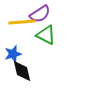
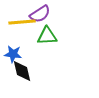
green triangle: moved 1 px right, 1 px down; rotated 30 degrees counterclockwise
blue star: rotated 24 degrees clockwise
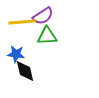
purple semicircle: moved 3 px right, 2 px down
blue star: moved 3 px right
black diamond: moved 3 px right
